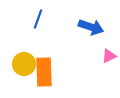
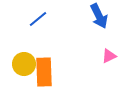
blue line: rotated 30 degrees clockwise
blue arrow: moved 8 px right, 11 px up; rotated 45 degrees clockwise
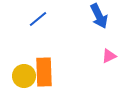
yellow circle: moved 12 px down
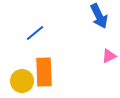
blue line: moved 3 px left, 14 px down
yellow circle: moved 2 px left, 5 px down
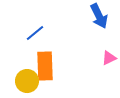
pink triangle: moved 2 px down
orange rectangle: moved 1 px right, 6 px up
yellow circle: moved 5 px right
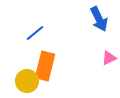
blue arrow: moved 3 px down
orange rectangle: rotated 16 degrees clockwise
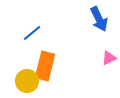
blue line: moved 3 px left
